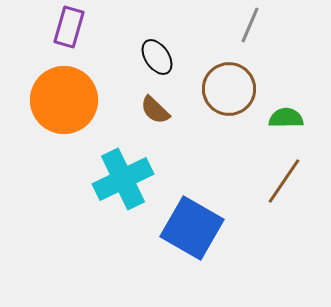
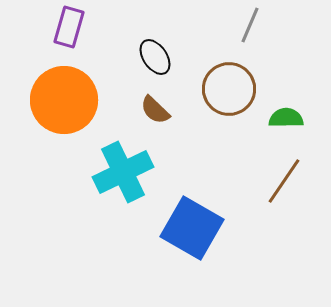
black ellipse: moved 2 px left
cyan cross: moved 7 px up
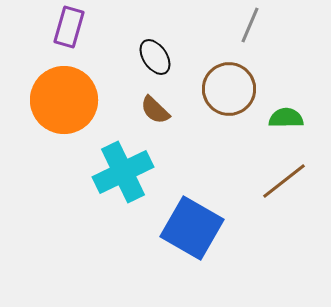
brown line: rotated 18 degrees clockwise
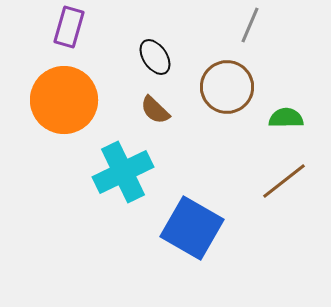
brown circle: moved 2 px left, 2 px up
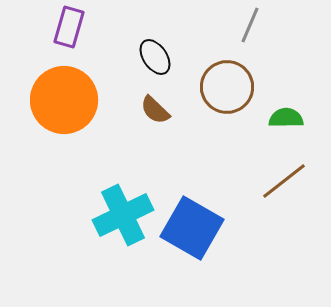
cyan cross: moved 43 px down
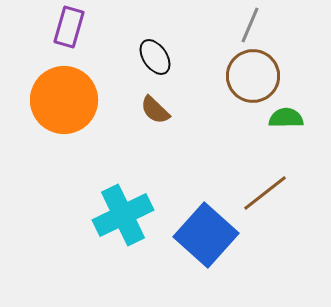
brown circle: moved 26 px right, 11 px up
brown line: moved 19 px left, 12 px down
blue square: moved 14 px right, 7 px down; rotated 12 degrees clockwise
